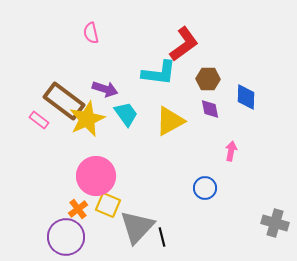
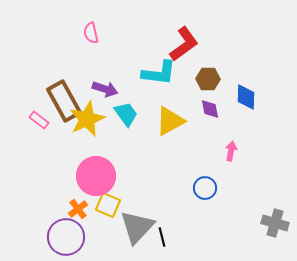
brown rectangle: rotated 24 degrees clockwise
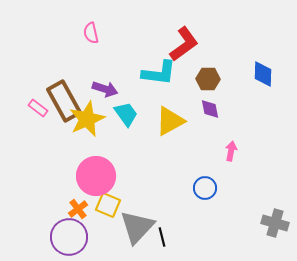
blue diamond: moved 17 px right, 23 px up
pink rectangle: moved 1 px left, 12 px up
purple circle: moved 3 px right
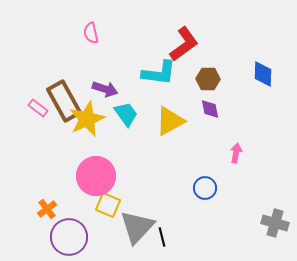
pink arrow: moved 5 px right, 2 px down
orange cross: moved 31 px left
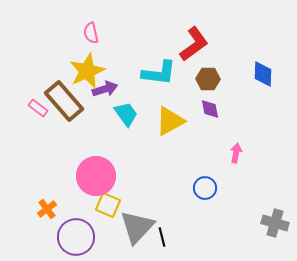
red L-shape: moved 10 px right
purple arrow: rotated 35 degrees counterclockwise
brown rectangle: rotated 12 degrees counterclockwise
yellow star: moved 48 px up
purple circle: moved 7 px right
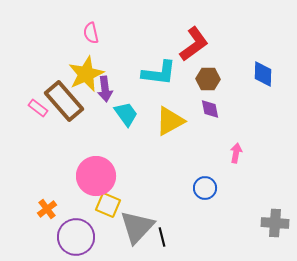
yellow star: moved 1 px left, 3 px down
purple arrow: rotated 100 degrees clockwise
gray cross: rotated 12 degrees counterclockwise
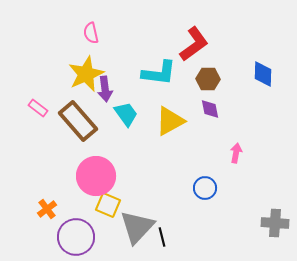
brown rectangle: moved 14 px right, 20 px down
